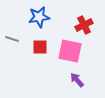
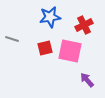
blue star: moved 11 px right
red square: moved 5 px right, 1 px down; rotated 14 degrees counterclockwise
purple arrow: moved 10 px right
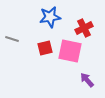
red cross: moved 3 px down
